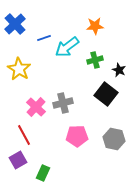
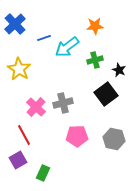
black square: rotated 15 degrees clockwise
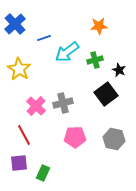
orange star: moved 4 px right
cyan arrow: moved 5 px down
pink cross: moved 1 px up
pink pentagon: moved 2 px left, 1 px down
purple square: moved 1 px right, 3 px down; rotated 24 degrees clockwise
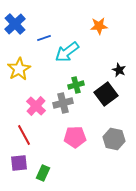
green cross: moved 19 px left, 25 px down
yellow star: rotated 10 degrees clockwise
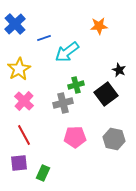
pink cross: moved 12 px left, 5 px up
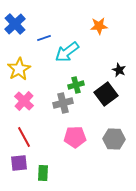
red line: moved 2 px down
gray hexagon: rotated 10 degrees counterclockwise
green rectangle: rotated 21 degrees counterclockwise
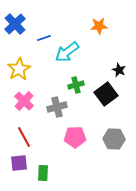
gray cross: moved 6 px left, 4 px down
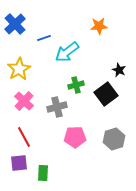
gray hexagon: rotated 20 degrees counterclockwise
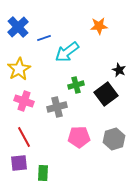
blue cross: moved 3 px right, 3 px down
pink cross: rotated 24 degrees counterclockwise
pink pentagon: moved 4 px right
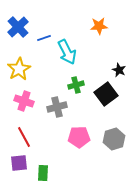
cyan arrow: rotated 80 degrees counterclockwise
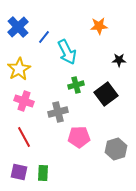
blue line: moved 1 px up; rotated 32 degrees counterclockwise
black star: moved 10 px up; rotated 24 degrees counterclockwise
gray cross: moved 1 px right, 5 px down
gray hexagon: moved 2 px right, 10 px down
purple square: moved 9 px down; rotated 18 degrees clockwise
